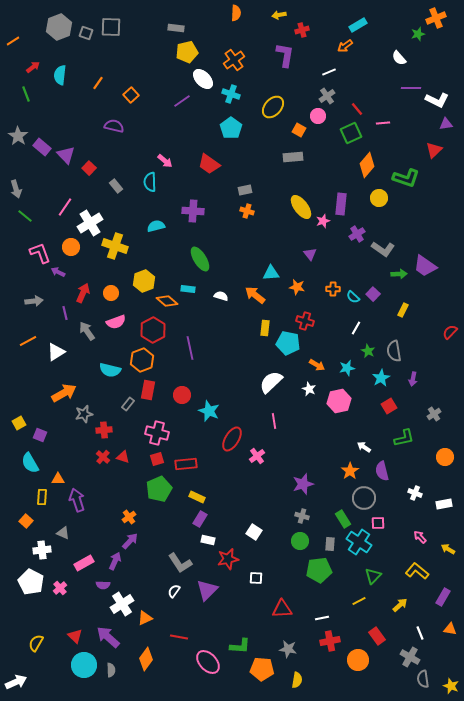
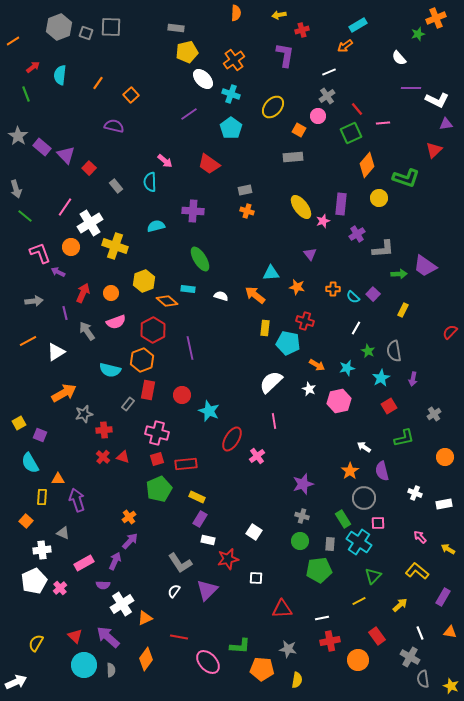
purple line at (182, 101): moved 7 px right, 13 px down
gray L-shape at (383, 249): rotated 40 degrees counterclockwise
white pentagon at (31, 582): moved 3 px right, 1 px up; rotated 20 degrees clockwise
orange triangle at (450, 629): moved 3 px down
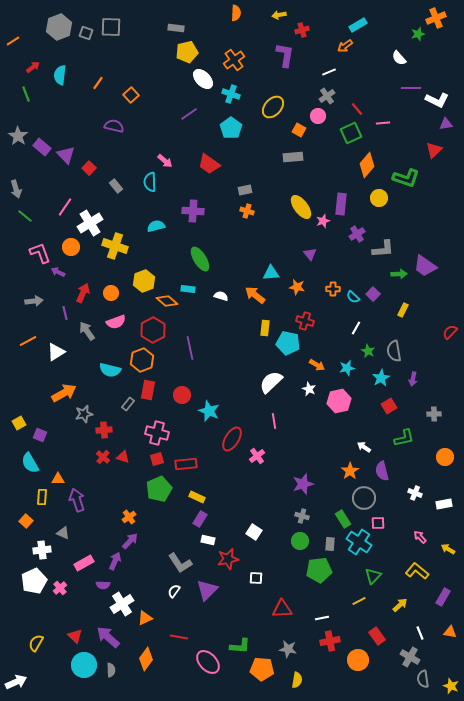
gray cross at (434, 414): rotated 32 degrees clockwise
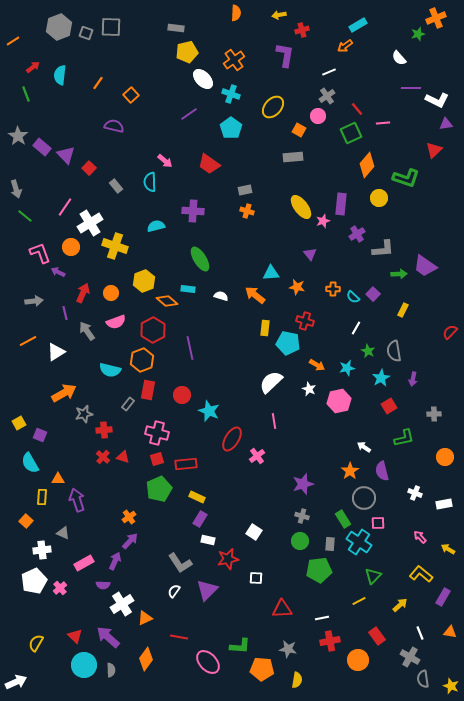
yellow L-shape at (417, 571): moved 4 px right, 3 px down
